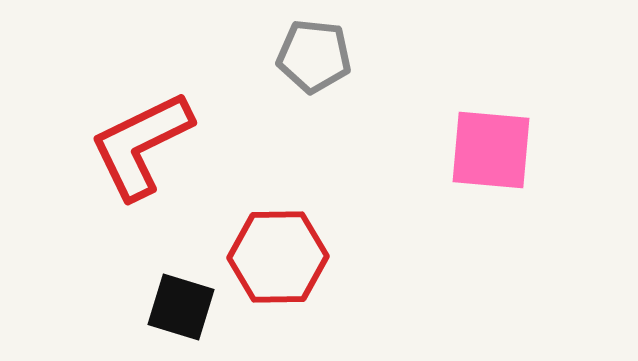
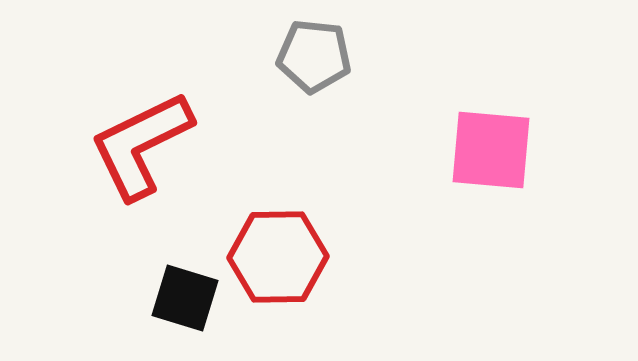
black square: moved 4 px right, 9 px up
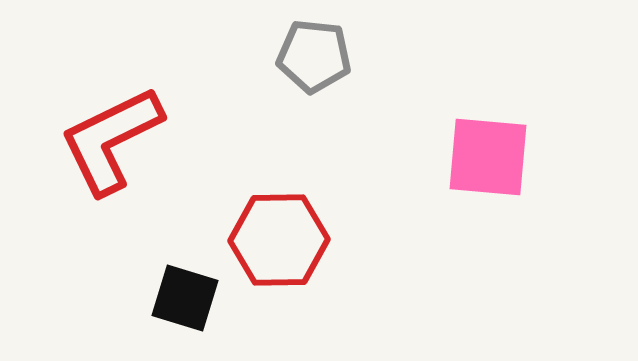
red L-shape: moved 30 px left, 5 px up
pink square: moved 3 px left, 7 px down
red hexagon: moved 1 px right, 17 px up
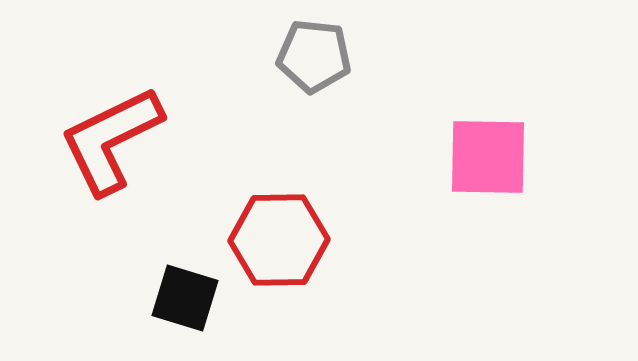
pink square: rotated 4 degrees counterclockwise
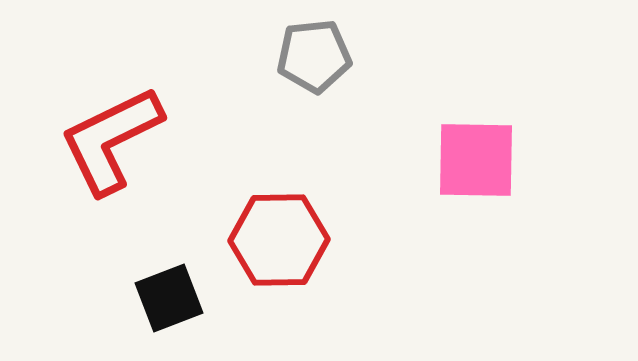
gray pentagon: rotated 12 degrees counterclockwise
pink square: moved 12 px left, 3 px down
black square: moved 16 px left; rotated 38 degrees counterclockwise
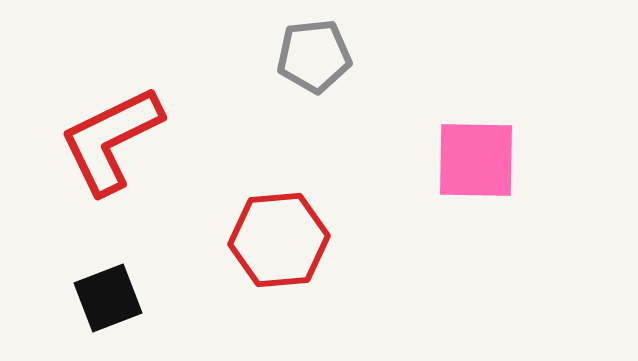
red hexagon: rotated 4 degrees counterclockwise
black square: moved 61 px left
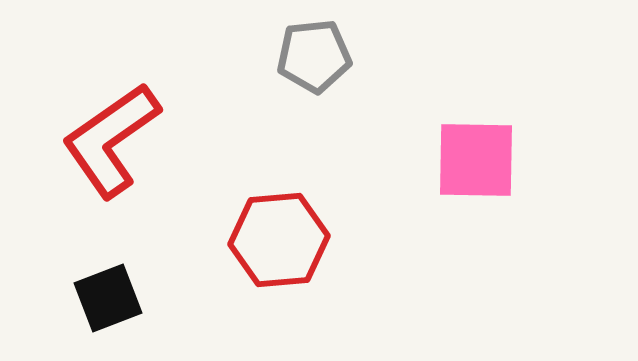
red L-shape: rotated 9 degrees counterclockwise
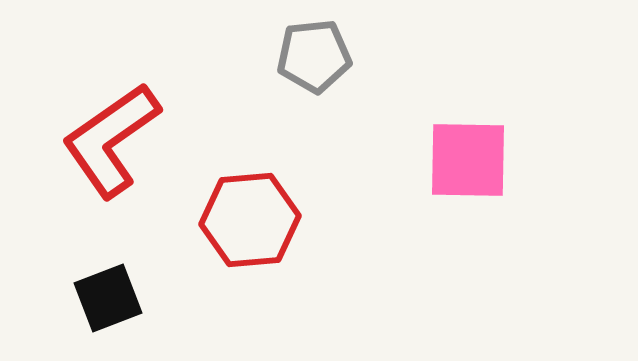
pink square: moved 8 px left
red hexagon: moved 29 px left, 20 px up
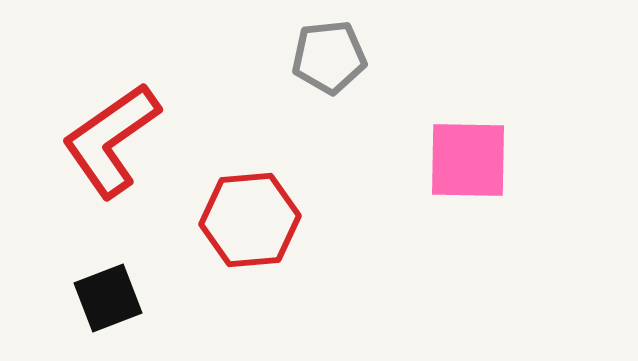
gray pentagon: moved 15 px right, 1 px down
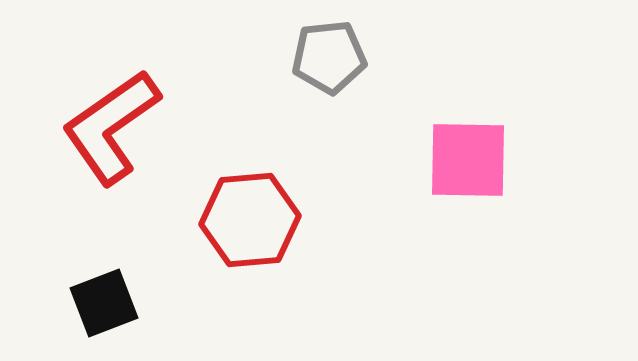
red L-shape: moved 13 px up
black square: moved 4 px left, 5 px down
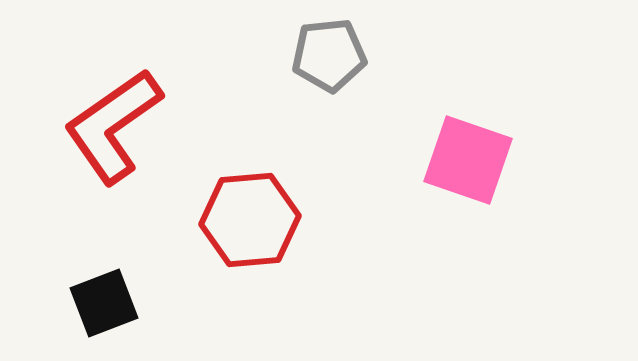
gray pentagon: moved 2 px up
red L-shape: moved 2 px right, 1 px up
pink square: rotated 18 degrees clockwise
